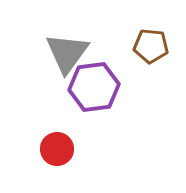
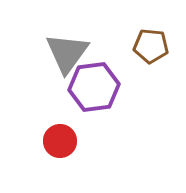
red circle: moved 3 px right, 8 px up
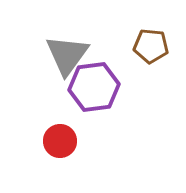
gray triangle: moved 2 px down
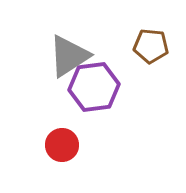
gray triangle: moved 2 px right, 1 px down; rotated 21 degrees clockwise
red circle: moved 2 px right, 4 px down
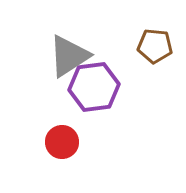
brown pentagon: moved 4 px right
red circle: moved 3 px up
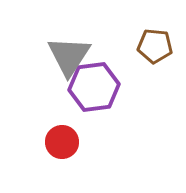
gray triangle: rotated 24 degrees counterclockwise
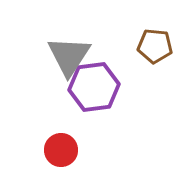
red circle: moved 1 px left, 8 px down
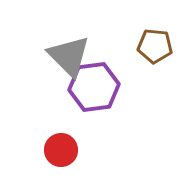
gray triangle: rotated 18 degrees counterclockwise
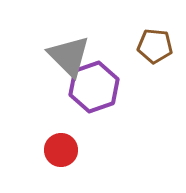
purple hexagon: rotated 12 degrees counterclockwise
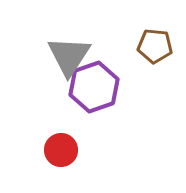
gray triangle: rotated 18 degrees clockwise
